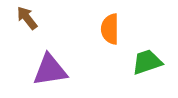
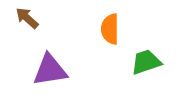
brown arrow: rotated 10 degrees counterclockwise
green trapezoid: moved 1 px left
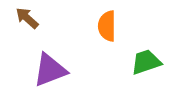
orange semicircle: moved 3 px left, 3 px up
purple triangle: rotated 12 degrees counterclockwise
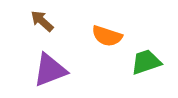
brown arrow: moved 15 px right, 3 px down
orange semicircle: moved 10 px down; rotated 72 degrees counterclockwise
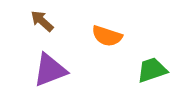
green trapezoid: moved 6 px right, 8 px down
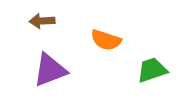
brown arrow: rotated 45 degrees counterclockwise
orange semicircle: moved 1 px left, 4 px down
